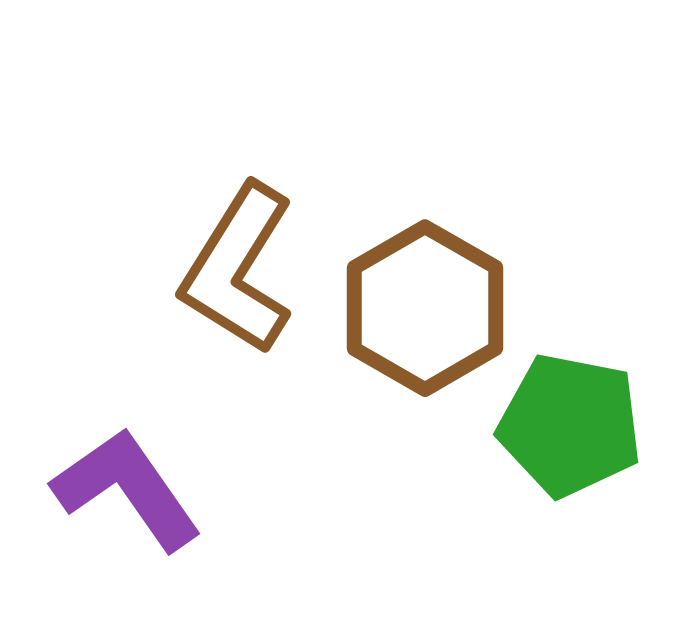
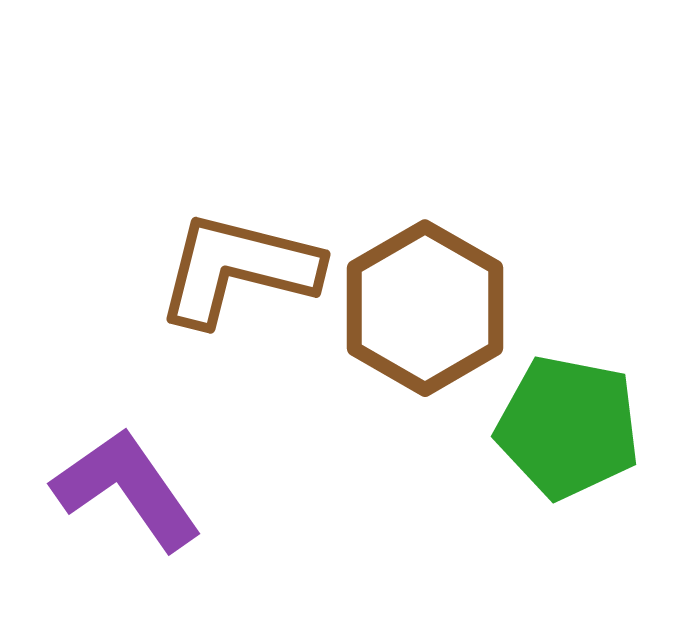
brown L-shape: rotated 72 degrees clockwise
green pentagon: moved 2 px left, 2 px down
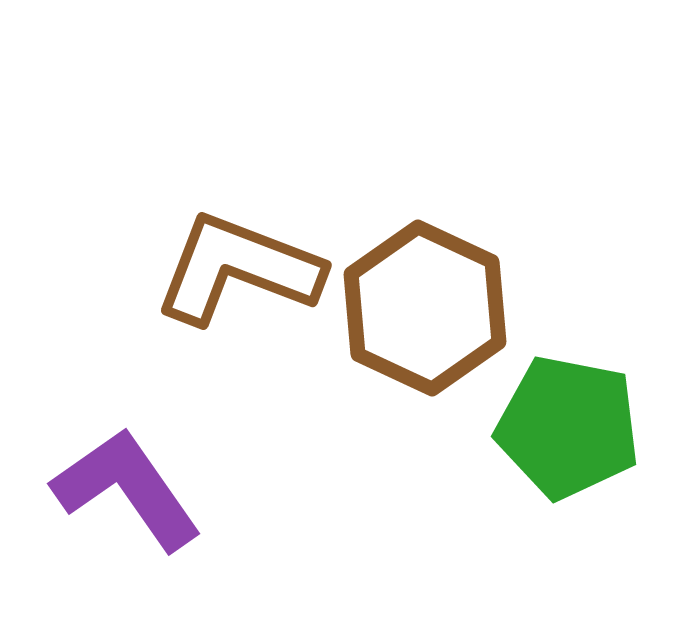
brown L-shape: rotated 7 degrees clockwise
brown hexagon: rotated 5 degrees counterclockwise
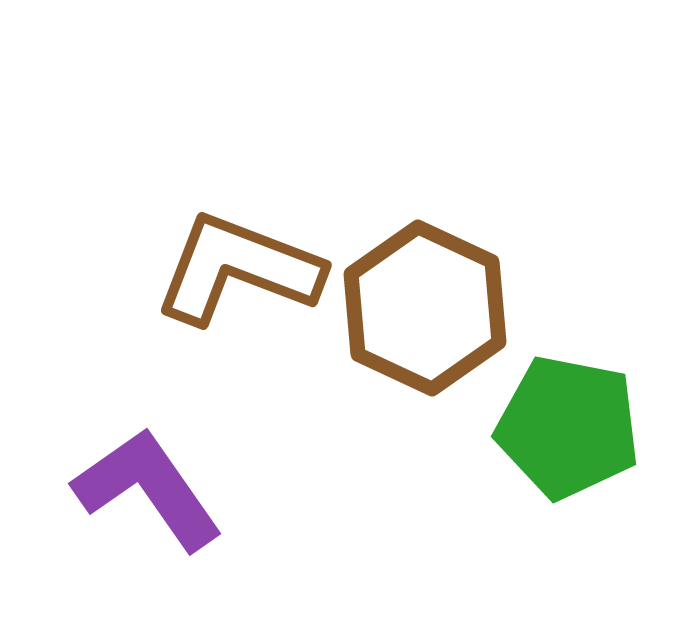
purple L-shape: moved 21 px right
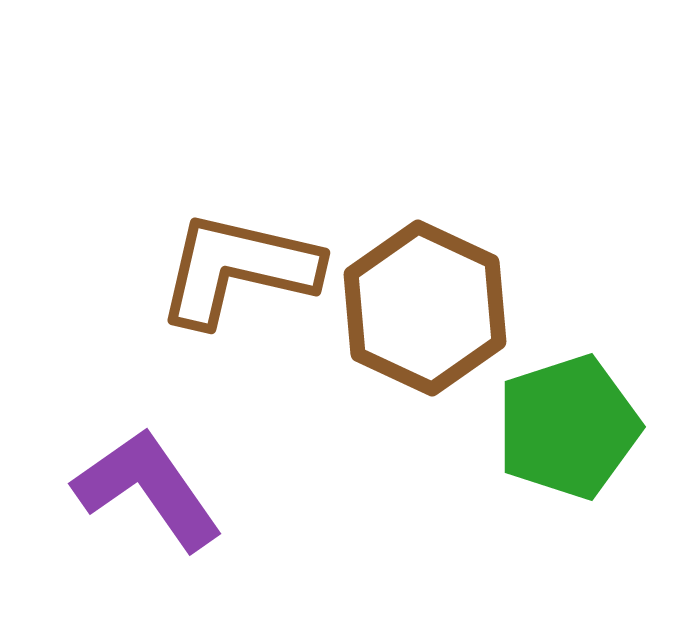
brown L-shape: rotated 8 degrees counterclockwise
green pentagon: rotated 29 degrees counterclockwise
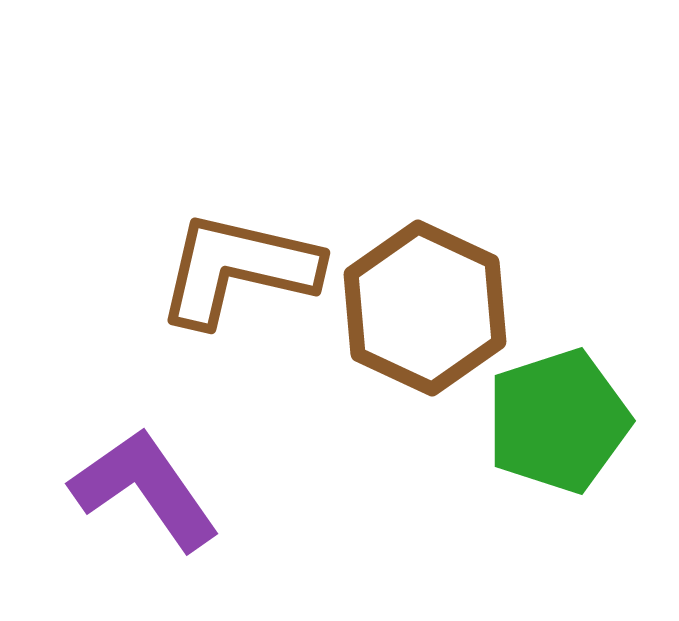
green pentagon: moved 10 px left, 6 px up
purple L-shape: moved 3 px left
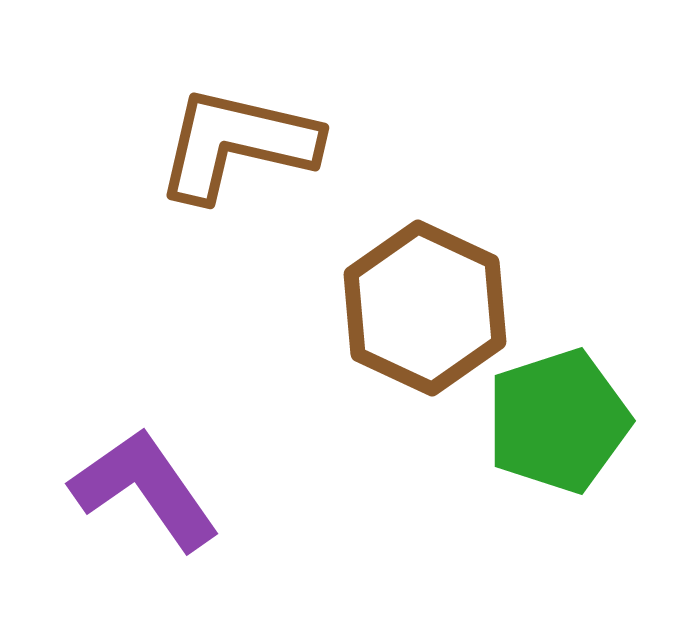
brown L-shape: moved 1 px left, 125 px up
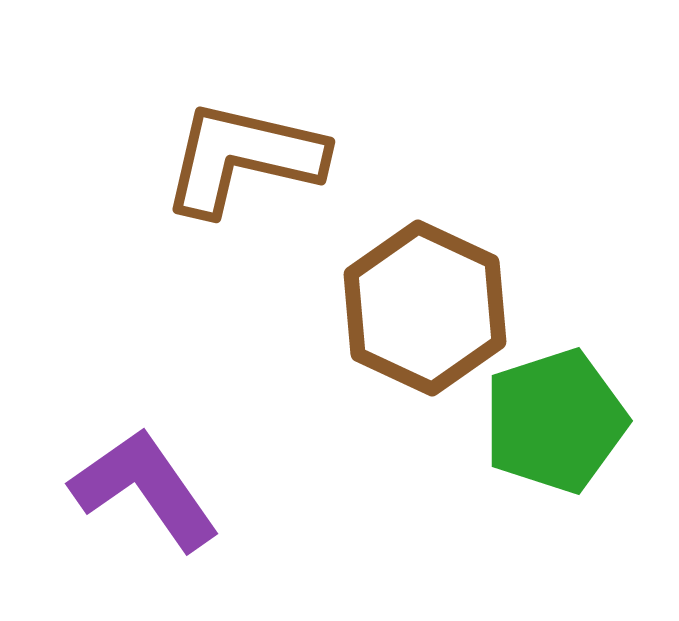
brown L-shape: moved 6 px right, 14 px down
green pentagon: moved 3 px left
